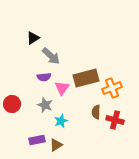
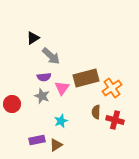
orange cross: rotated 12 degrees counterclockwise
gray star: moved 3 px left, 9 px up
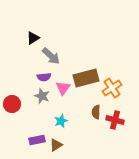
pink triangle: moved 1 px right
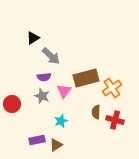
pink triangle: moved 1 px right, 3 px down
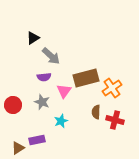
gray star: moved 6 px down
red circle: moved 1 px right, 1 px down
brown triangle: moved 38 px left, 3 px down
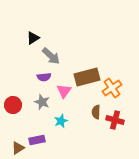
brown rectangle: moved 1 px right, 1 px up
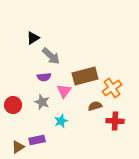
brown rectangle: moved 2 px left, 1 px up
brown semicircle: moved 1 px left, 6 px up; rotated 72 degrees clockwise
red cross: moved 1 px down; rotated 12 degrees counterclockwise
brown triangle: moved 1 px up
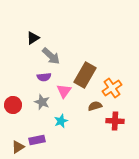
brown rectangle: moved 1 px up; rotated 45 degrees counterclockwise
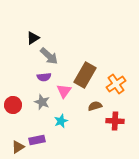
gray arrow: moved 2 px left
orange cross: moved 4 px right, 4 px up
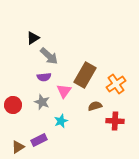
purple rectangle: moved 2 px right; rotated 14 degrees counterclockwise
